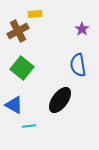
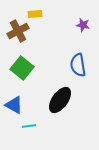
purple star: moved 1 px right, 4 px up; rotated 24 degrees counterclockwise
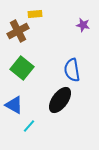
blue semicircle: moved 6 px left, 5 px down
cyan line: rotated 40 degrees counterclockwise
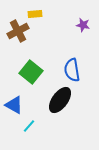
green square: moved 9 px right, 4 px down
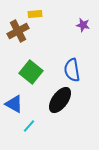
blue triangle: moved 1 px up
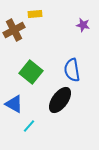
brown cross: moved 4 px left, 1 px up
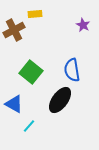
purple star: rotated 16 degrees clockwise
